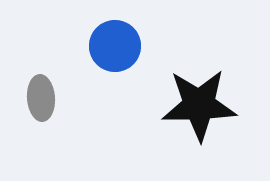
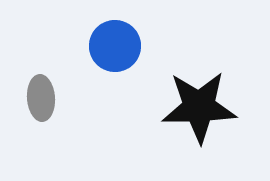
black star: moved 2 px down
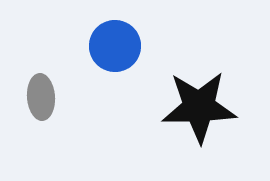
gray ellipse: moved 1 px up
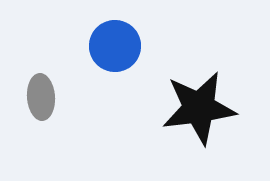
black star: moved 1 px down; rotated 6 degrees counterclockwise
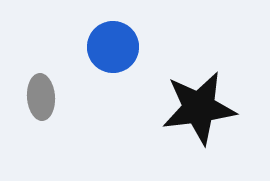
blue circle: moved 2 px left, 1 px down
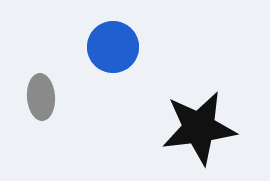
black star: moved 20 px down
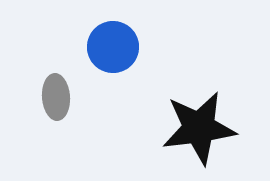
gray ellipse: moved 15 px right
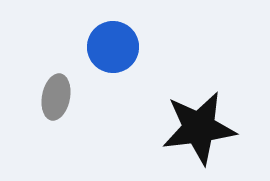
gray ellipse: rotated 15 degrees clockwise
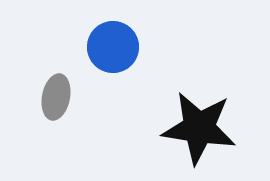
black star: rotated 16 degrees clockwise
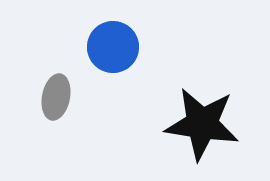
black star: moved 3 px right, 4 px up
